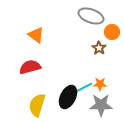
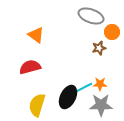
brown star: rotated 24 degrees clockwise
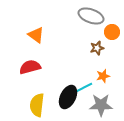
brown star: moved 2 px left
orange star: moved 3 px right, 8 px up; rotated 16 degrees counterclockwise
yellow semicircle: rotated 10 degrees counterclockwise
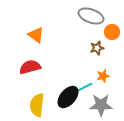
black ellipse: rotated 15 degrees clockwise
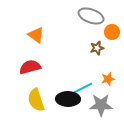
orange star: moved 5 px right, 3 px down
black ellipse: moved 2 px down; rotated 50 degrees clockwise
yellow semicircle: moved 1 px left, 5 px up; rotated 25 degrees counterclockwise
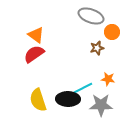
red semicircle: moved 4 px right, 13 px up; rotated 20 degrees counterclockwise
orange star: rotated 24 degrees clockwise
yellow semicircle: moved 2 px right
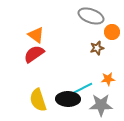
orange star: rotated 16 degrees counterclockwise
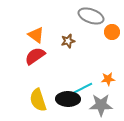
brown star: moved 29 px left, 7 px up
red semicircle: moved 1 px right, 2 px down
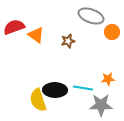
red semicircle: moved 21 px left, 29 px up; rotated 15 degrees clockwise
cyan line: rotated 36 degrees clockwise
black ellipse: moved 13 px left, 9 px up
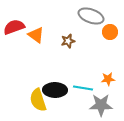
orange circle: moved 2 px left
